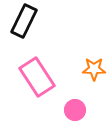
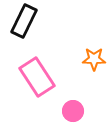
orange star: moved 10 px up
pink circle: moved 2 px left, 1 px down
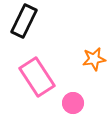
orange star: rotated 10 degrees counterclockwise
pink circle: moved 8 px up
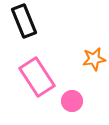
black rectangle: rotated 48 degrees counterclockwise
pink circle: moved 1 px left, 2 px up
